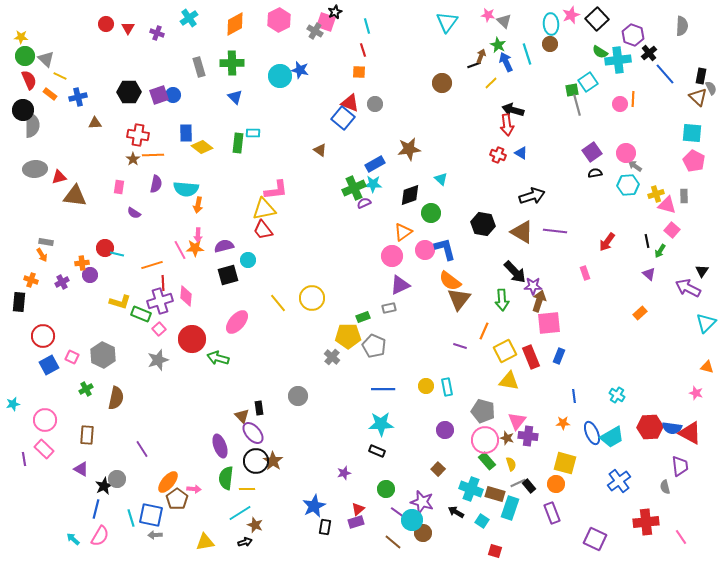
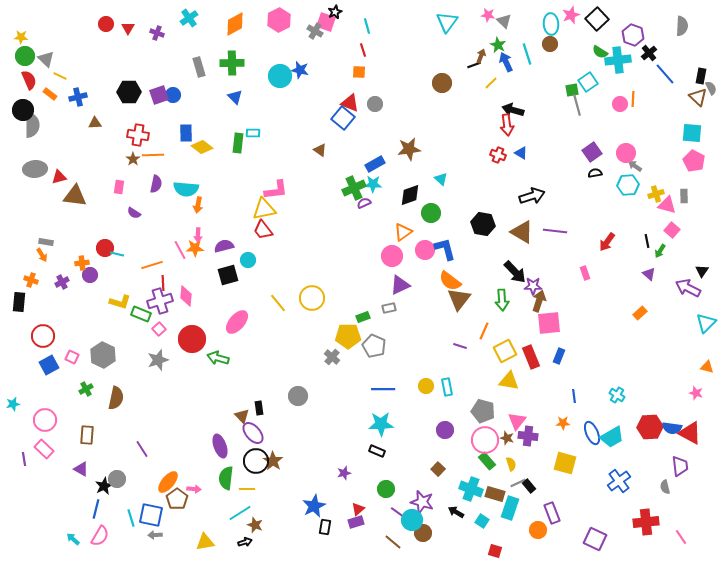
orange circle at (556, 484): moved 18 px left, 46 px down
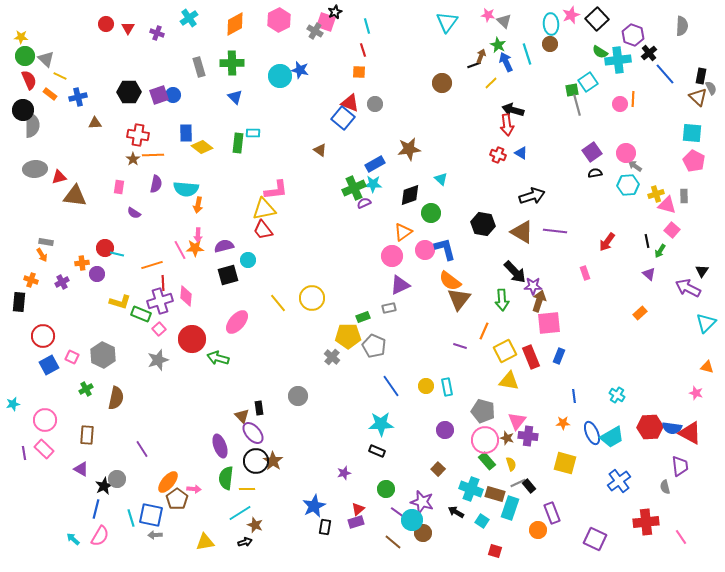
purple circle at (90, 275): moved 7 px right, 1 px up
blue line at (383, 389): moved 8 px right, 3 px up; rotated 55 degrees clockwise
purple line at (24, 459): moved 6 px up
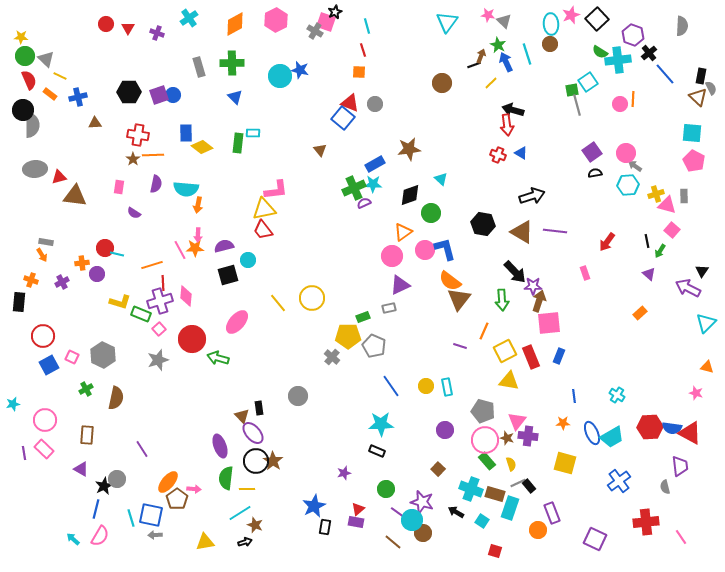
pink hexagon at (279, 20): moved 3 px left
brown triangle at (320, 150): rotated 16 degrees clockwise
purple rectangle at (356, 522): rotated 28 degrees clockwise
